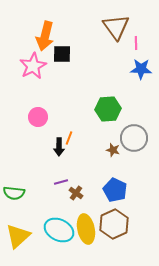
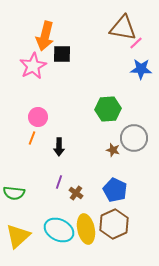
brown triangle: moved 7 px right, 1 px down; rotated 44 degrees counterclockwise
pink line: rotated 48 degrees clockwise
orange line: moved 37 px left
purple line: moved 2 px left; rotated 56 degrees counterclockwise
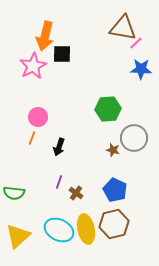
black arrow: rotated 18 degrees clockwise
brown hexagon: rotated 12 degrees clockwise
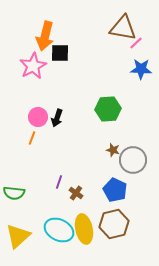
black square: moved 2 px left, 1 px up
gray circle: moved 1 px left, 22 px down
black arrow: moved 2 px left, 29 px up
yellow ellipse: moved 2 px left
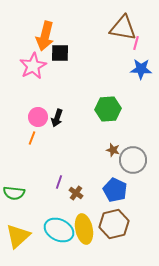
pink line: rotated 32 degrees counterclockwise
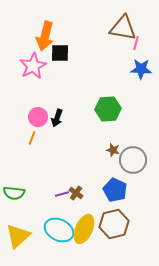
purple line: moved 3 px right, 12 px down; rotated 56 degrees clockwise
yellow ellipse: rotated 36 degrees clockwise
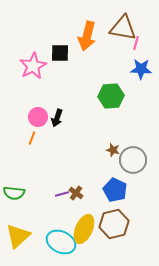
orange arrow: moved 42 px right
green hexagon: moved 3 px right, 13 px up
cyan ellipse: moved 2 px right, 12 px down
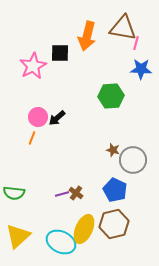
black arrow: rotated 30 degrees clockwise
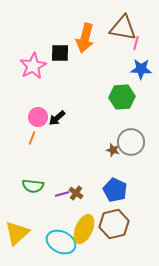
orange arrow: moved 2 px left, 2 px down
green hexagon: moved 11 px right, 1 px down
gray circle: moved 2 px left, 18 px up
green semicircle: moved 19 px right, 7 px up
yellow triangle: moved 1 px left, 3 px up
